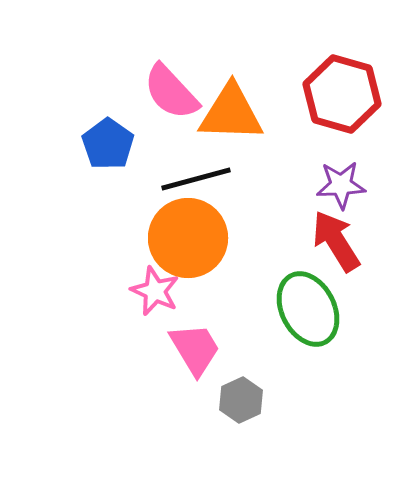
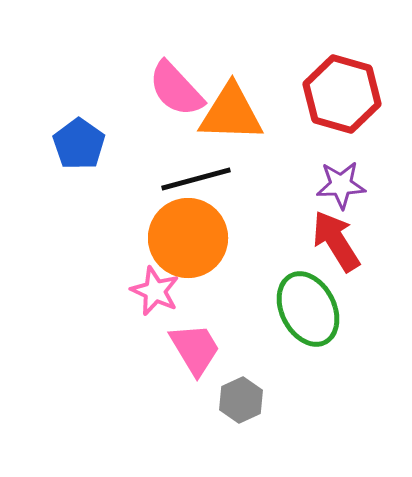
pink semicircle: moved 5 px right, 3 px up
blue pentagon: moved 29 px left
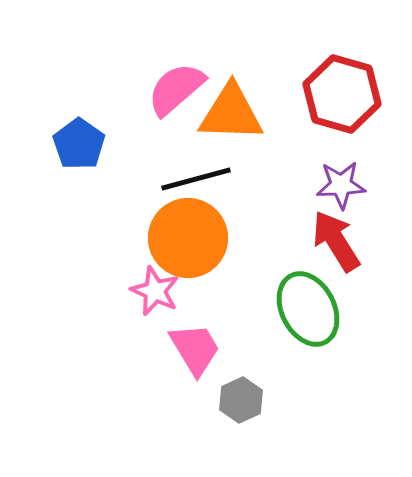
pink semicircle: rotated 92 degrees clockwise
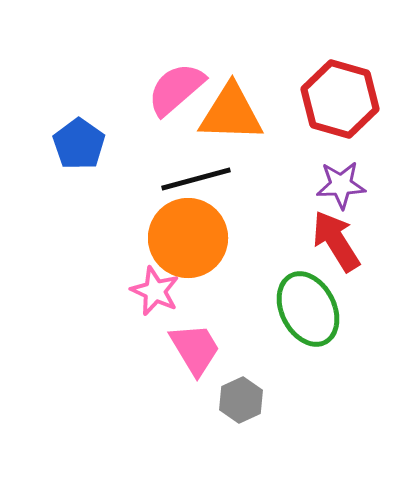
red hexagon: moved 2 px left, 5 px down
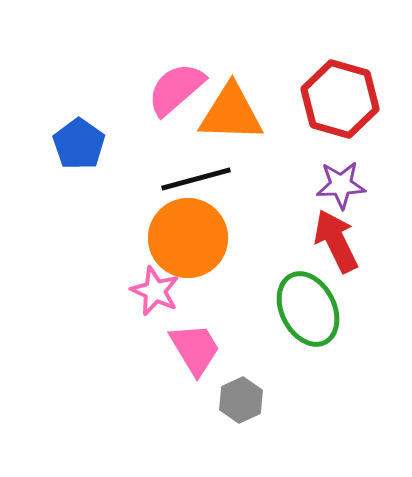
red arrow: rotated 6 degrees clockwise
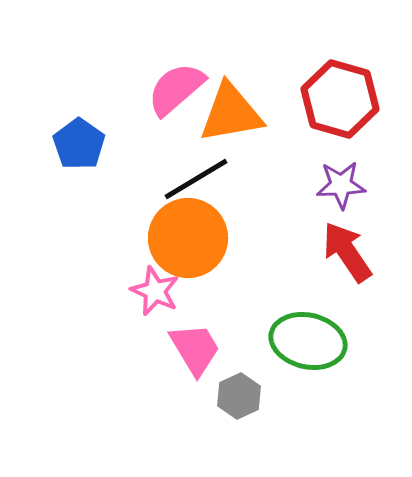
orange triangle: rotated 12 degrees counterclockwise
black line: rotated 16 degrees counterclockwise
red arrow: moved 11 px right, 11 px down; rotated 8 degrees counterclockwise
green ellipse: moved 32 px down; rotated 50 degrees counterclockwise
gray hexagon: moved 2 px left, 4 px up
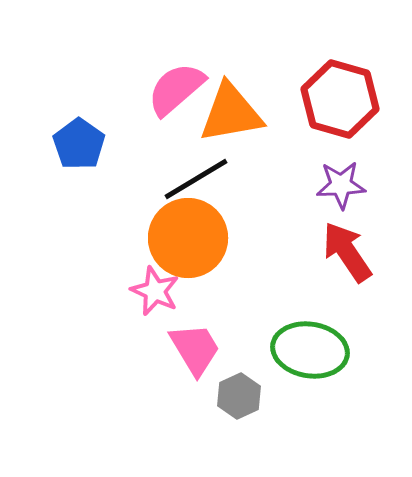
green ellipse: moved 2 px right, 9 px down; rotated 4 degrees counterclockwise
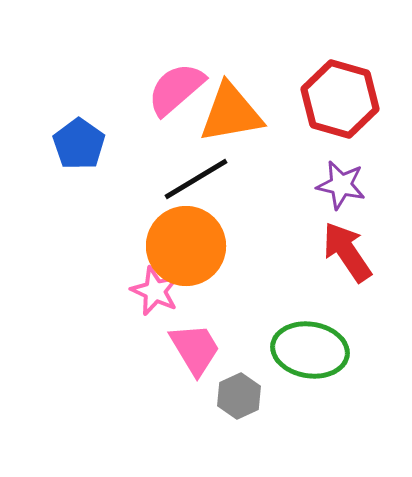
purple star: rotated 15 degrees clockwise
orange circle: moved 2 px left, 8 px down
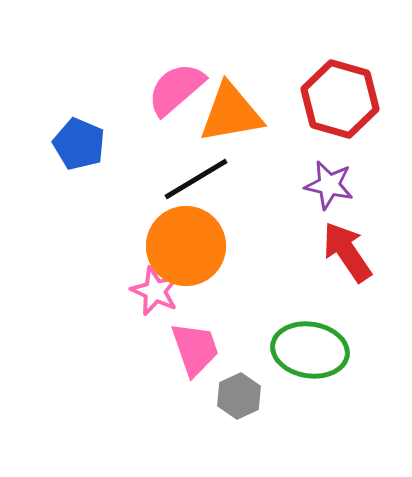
blue pentagon: rotated 12 degrees counterclockwise
purple star: moved 12 px left
pink trapezoid: rotated 12 degrees clockwise
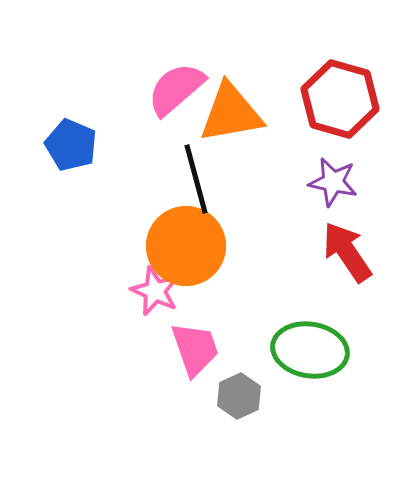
blue pentagon: moved 8 px left, 1 px down
black line: rotated 74 degrees counterclockwise
purple star: moved 4 px right, 3 px up
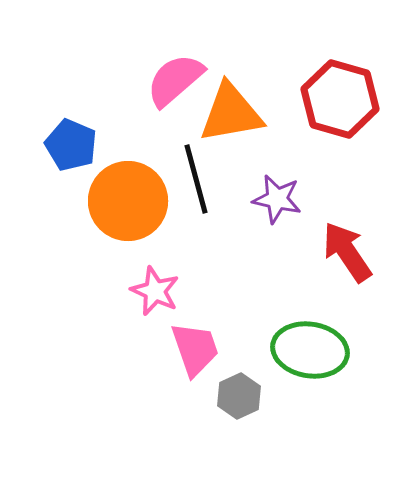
pink semicircle: moved 1 px left, 9 px up
purple star: moved 56 px left, 17 px down
orange circle: moved 58 px left, 45 px up
